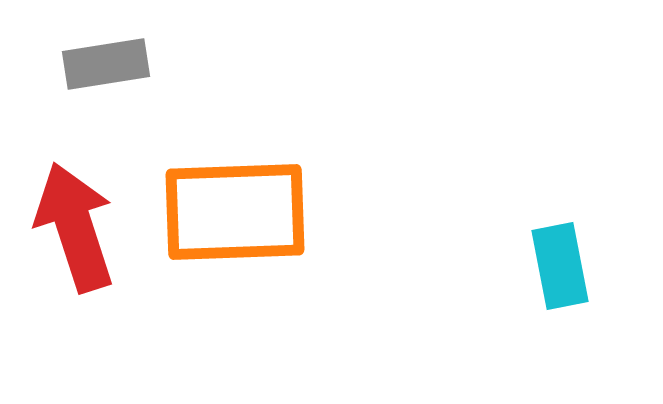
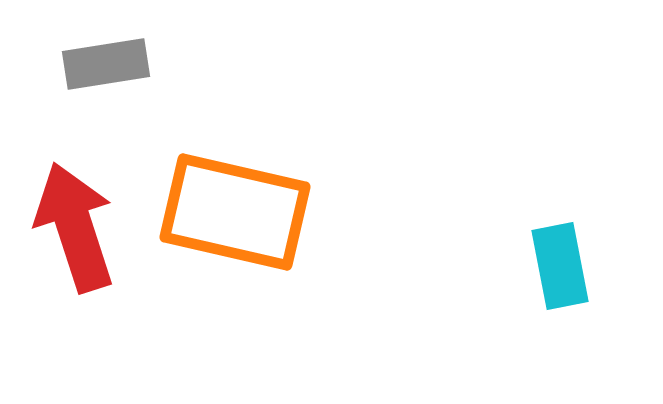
orange rectangle: rotated 15 degrees clockwise
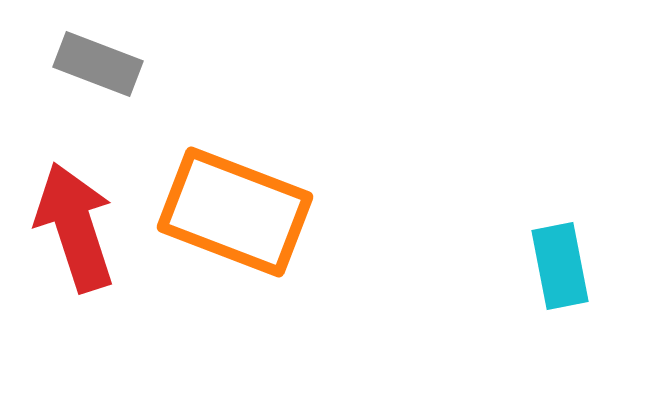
gray rectangle: moved 8 px left; rotated 30 degrees clockwise
orange rectangle: rotated 8 degrees clockwise
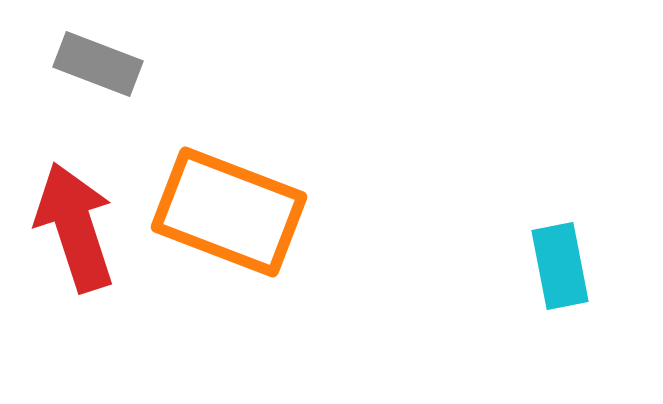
orange rectangle: moved 6 px left
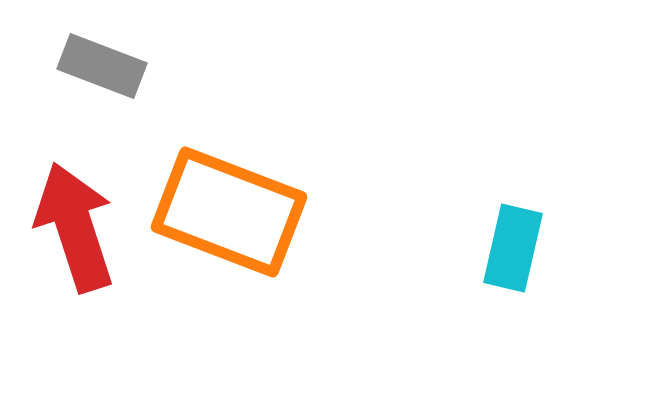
gray rectangle: moved 4 px right, 2 px down
cyan rectangle: moved 47 px left, 18 px up; rotated 24 degrees clockwise
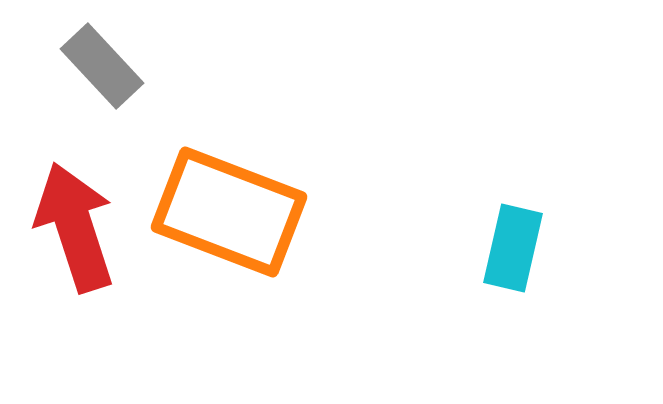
gray rectangle: rotated 26 degrees clockwise
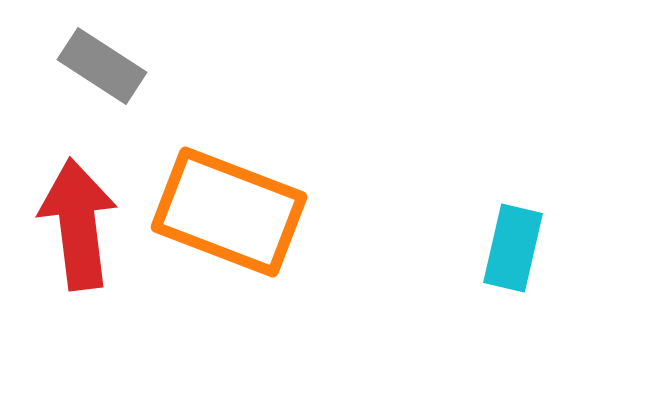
gray rectangle: rotated 14 degrees counterclockwise
red arrow: moved 3 px right, 3 px up; rotated 11 degrees clockwise
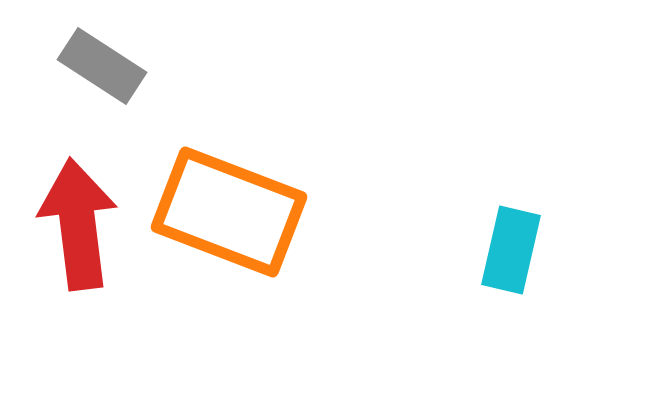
cyan rectangle: moved 2 px left, 2 px down
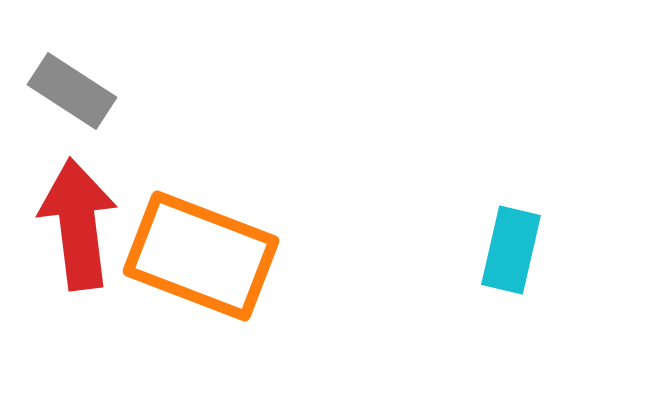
gray rectangle: moved 30 px left, 25 px down
orange rectangle: moved 28 px left, 44 px down
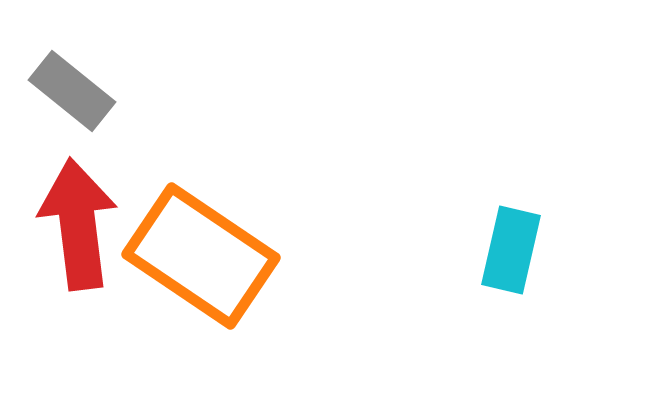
gray rectangle: rotated 6 degrees clockwise
orange rectangle: rotated 13 degrees clockwise
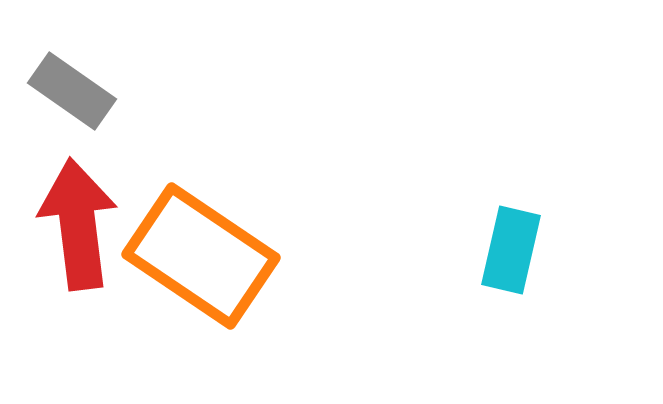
gray rectangle: rotated 4 degrees counterclockwise
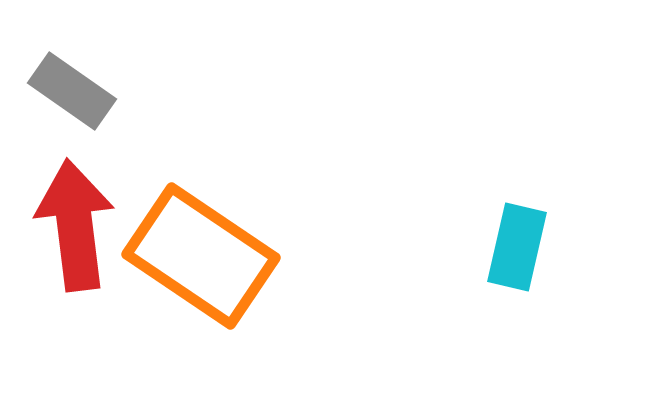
red arrow: moved 3 px left, 1 px down
cyan rectangle: moved 6 px right, 3 px up
